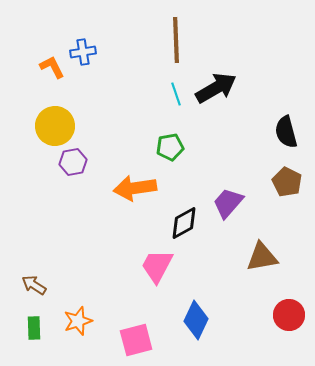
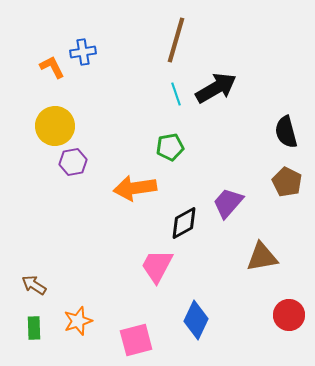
brown line: rotated 18 degrees clockwise
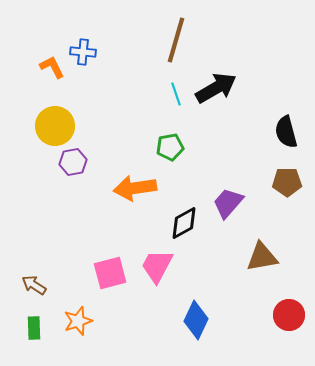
blue cross: rotated 15 degrees clockwise
brown pentagon: rotated 28 degrees counterclockwise
pink square: moved 26 px left, 67 px up
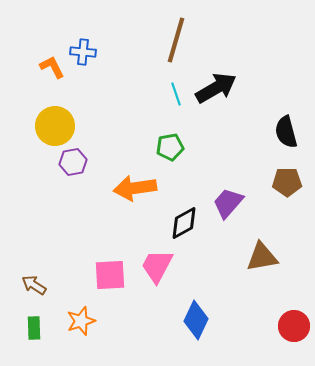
pink square: moved 2 px down; rotated 12 degrees clockwise
red circle: moved 5 px right, 11 px down
orange star: moved 3 px right
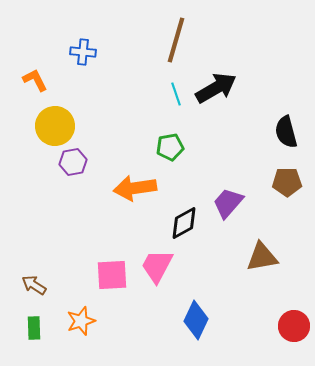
orange L-shape: moved 17 px left, 13 px down
pink square: moved 2 px right
